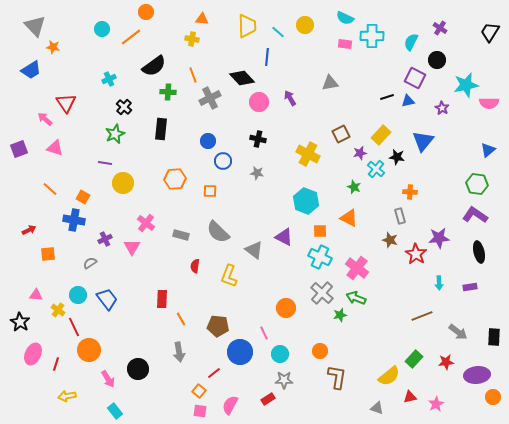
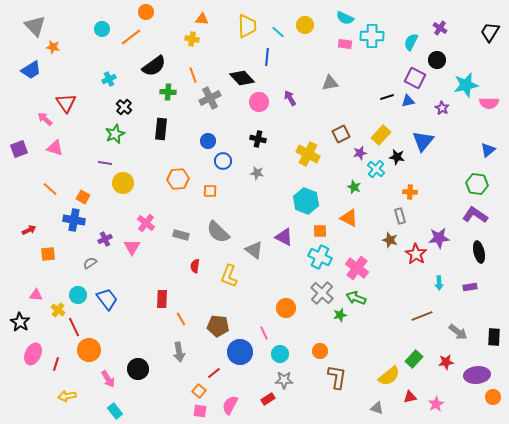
orange hexagon at (175, 179): moved 3 px right
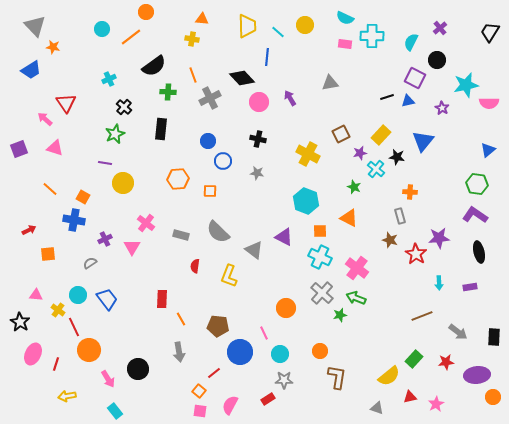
purple cross at (440, 28): rotated 16 degrees clockwise
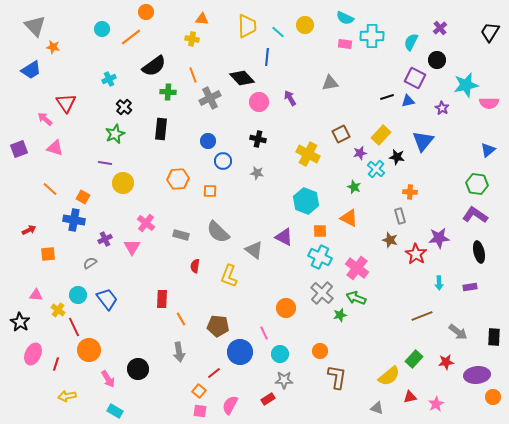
cyan rectangle at (115, 411): rotated 21 degrees counterclockwise
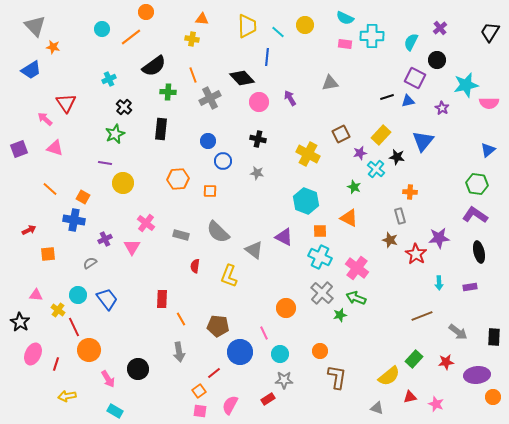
orange square at (199, 391): rotated 16 degrees clockwise
pink star at (436, 404): rotated 21 degrees counterclockwise
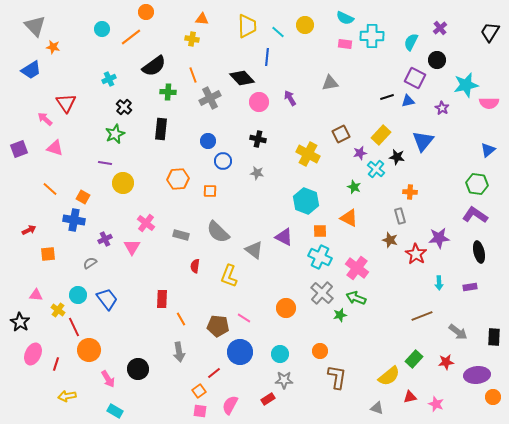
pink line at (264, 333): moved 20 px left, 15 px up; rotated 32 degrees counterclockwise
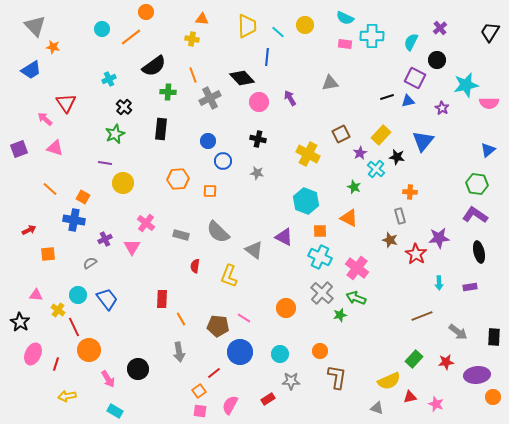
purple star at (360, 153): rotated 16 degrees counterclockwise
yellow semicircle at (389, 376): moved 5 px down; rotated 15 degrees clockwise
gray star at (284, 380): moved 7 px right, 1 px down
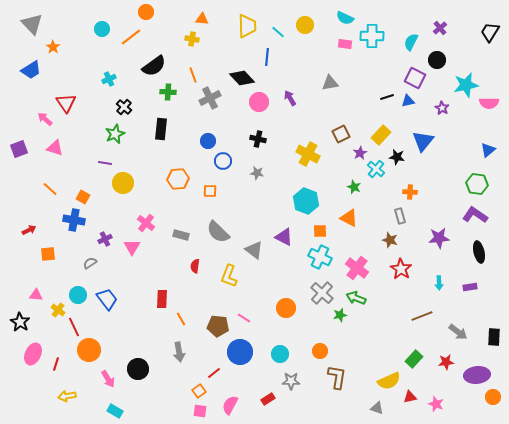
gray triangle at (35, 26): moved 3 px left, 2 px up
orange star at (53, 47): rotated 24 degrees clockwise
red star at (416, 254): moved 15 px left, 15 px down
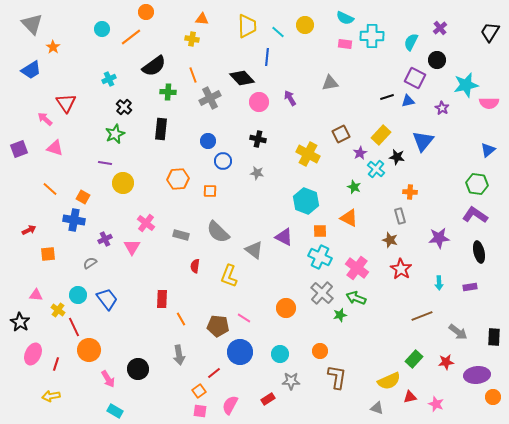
gray arrow at (179, 352): moved 3 px down
yellow arrow at (67, 396): moved 16 px left
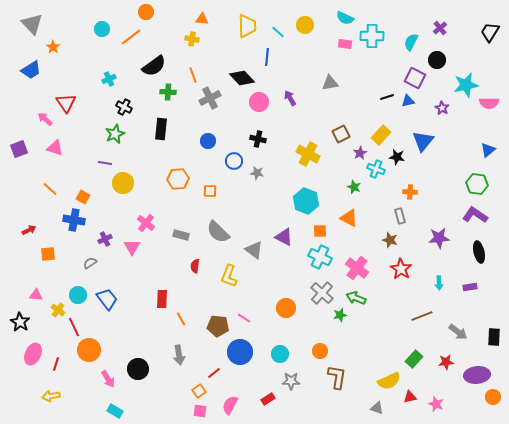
black cross at (124, 107): rotated 14 degrees counterclockwise
blue circle at (223, 161): moved 11 px right
cyan cross at (376, 169): rotated 18 degrees counterclockwise
